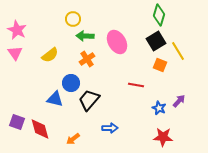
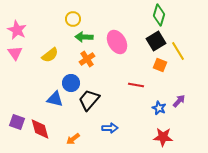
green arrow: moved 1 px left, 1 px down
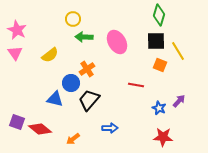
black square: rotated 30 degrees clockwise
orange cross: moved 10 px down
red diamond: rotated 35 degrees counterclockwise
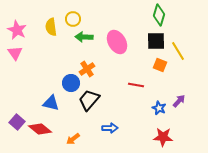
yellow semicircle: moved 1 px right, 28 px up; rotated 120 degrees clockwise
blue triangle: moved 4 px left, 4 px down
purple square: rotated 21 degrees clockwise
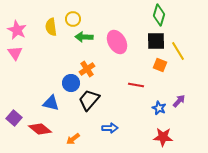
purple square: moved 3 px left, 4 px up
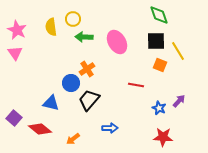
green diamond: rotated 35 degrees counterclockwise
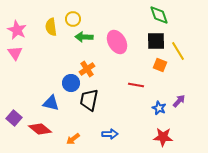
black trapezoid: rotated 30 degrees counterclockwise
blue arrow: moved 6 px down
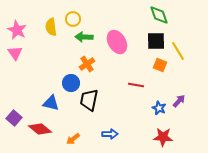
orange cross: moved 5 px up
